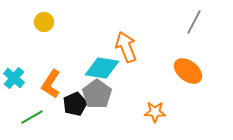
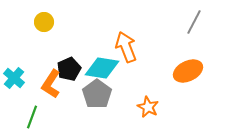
orange ellipse: rotated 64 degrees counterclockwise
black pentagon: moved 6 px left, 35 px up
orange star: moved 7 px left, 5 px up; rotated 25 degrees clockwise
green line: rotated 40 degrees counterclockwise
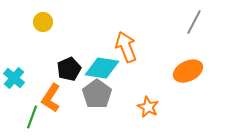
yellow circle: moved 1 px left
orange L-shape: moved 14 px down
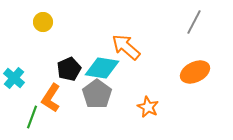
orange arrow: rotated 28 degrees counterclockwise
orange ellipse: moved 7 px right, 1 px down
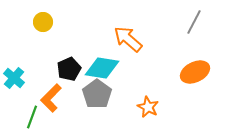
orange arrow: moved 2 px right, 8 px up
orange L-shape: rotated 12 degrees clockwise
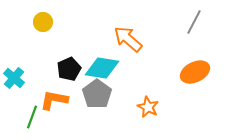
orange L-shape: moved 3 px right, 2 px down; rotated 56 degrees clockwise
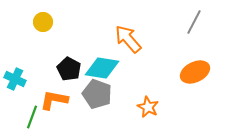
orange arrow: rotated 8 degrees clockwise
black pentagon: rotated 20 degrees counterclockwise
cyan cross: moved 1 px right, 1 px down; rotated 15 degrees counterclockwise
gray pentagon: rotated 16 degrees counterclockwise
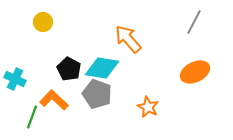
orange L-shape: rotated 32 degrees clockwise
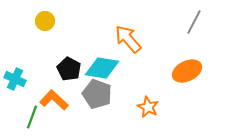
yellow circle: moved 2 px right, 1 px up
orange ellipse: moved 8 px left, 1 px up
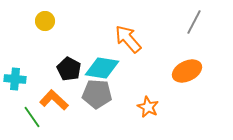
cyan cross: rotated 20 degrees counterclockwise
gray pentagon: rotated 16 degrees counterclockwise
green line: rotated 55 degrees counterclockwise
